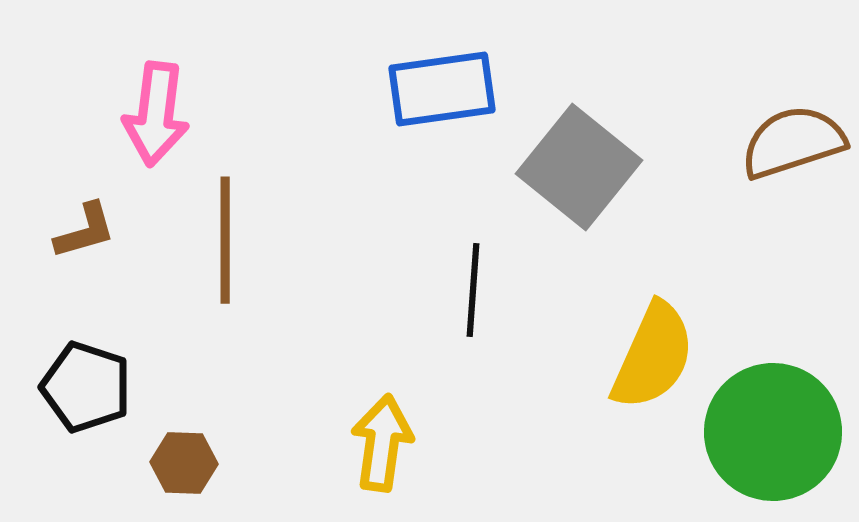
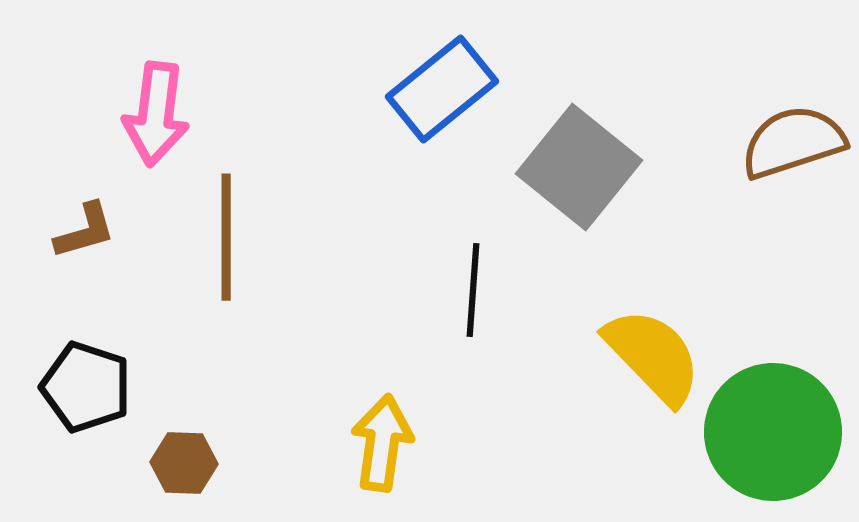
blue rectangle: rotated 31 degrees counterclockwise
brown line: moved 1 px right, 3 px up
yellow semicircle: rotated 68 degrees counterclockwise
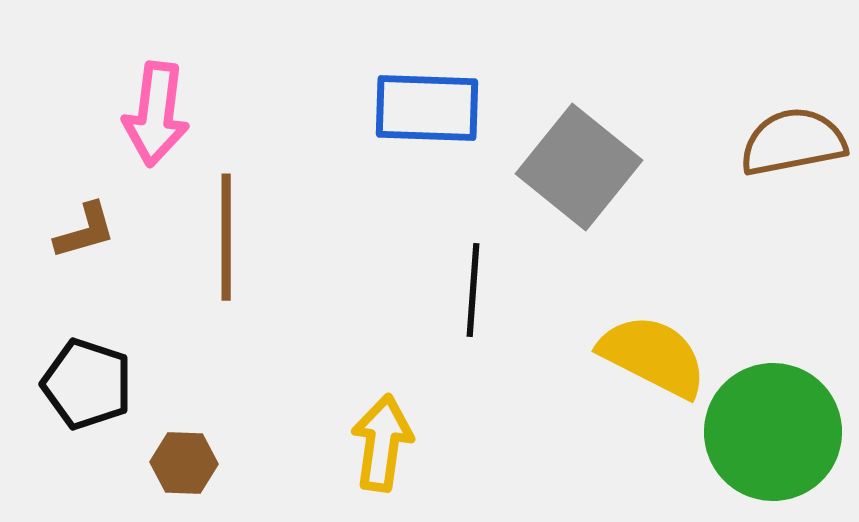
blue rectangle: moved 15 px left, 19 px down; rotated 41 degrees clockwise
brown semicircle: rotated 7 degrees clockwise
yellow semicircle: rotated 19 degrees counterclockwise
black pentagon: moved 1 px right, 3 px up
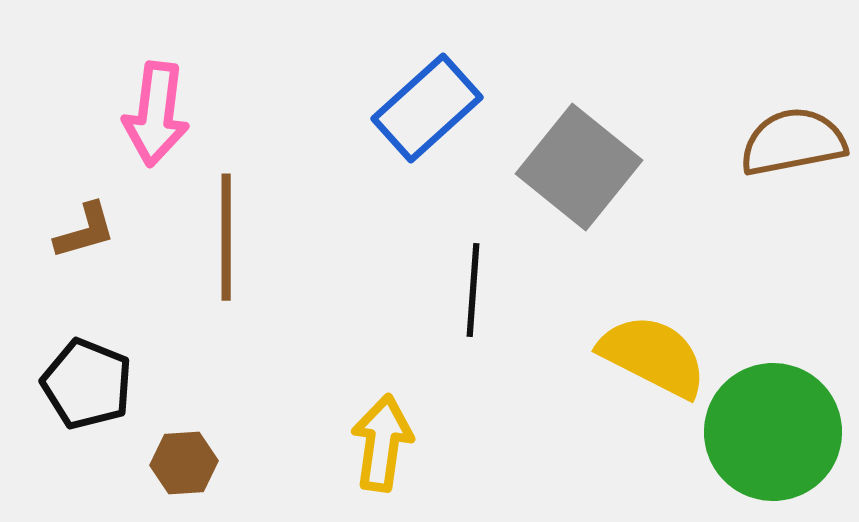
blue rectangle: rotated 44 degrees counterclockwise
black pentagon: rotated 4 degrees clockwise
brown hexagon: rotated 6 degrees counterclockwise
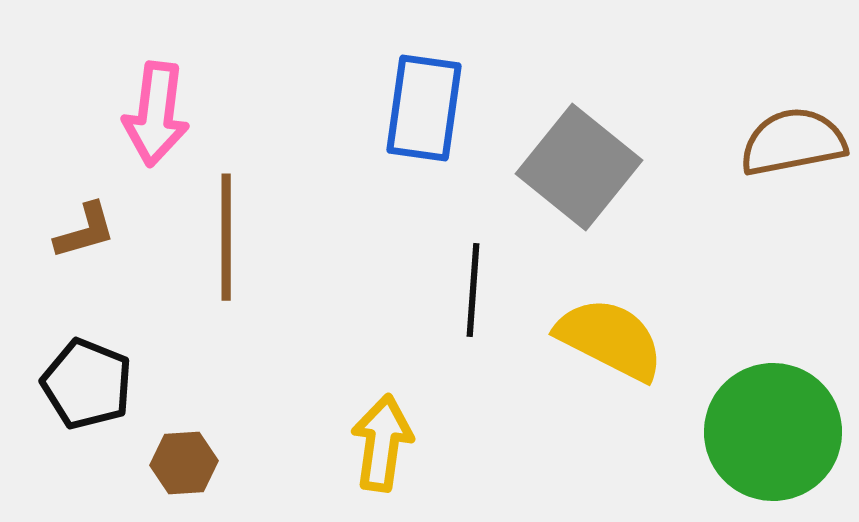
blue rectangle: moved 3 px left; rotated 40 degrees counterclockwise
yellow semicircle: moved 43 px left, 17 px up
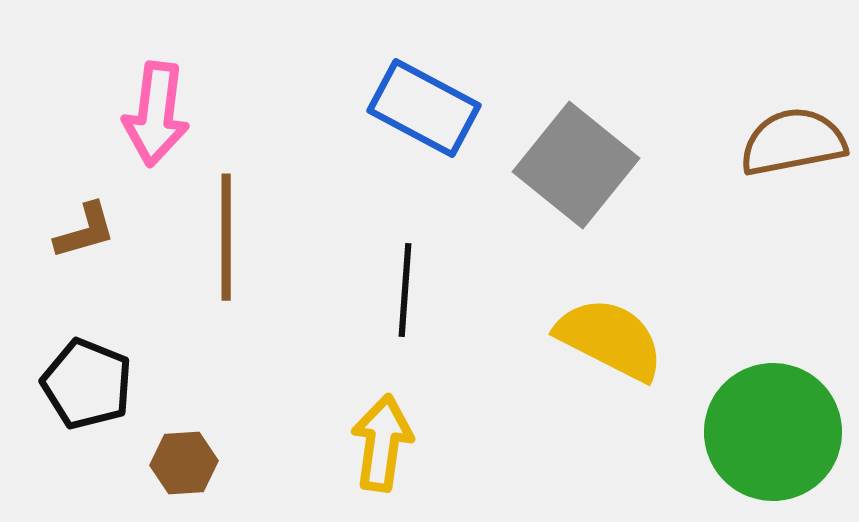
blue rectangle: rotated 70 degrees counterclockwise
gray square: moved 3 px left, 2 px up
black line: moved 68 px left
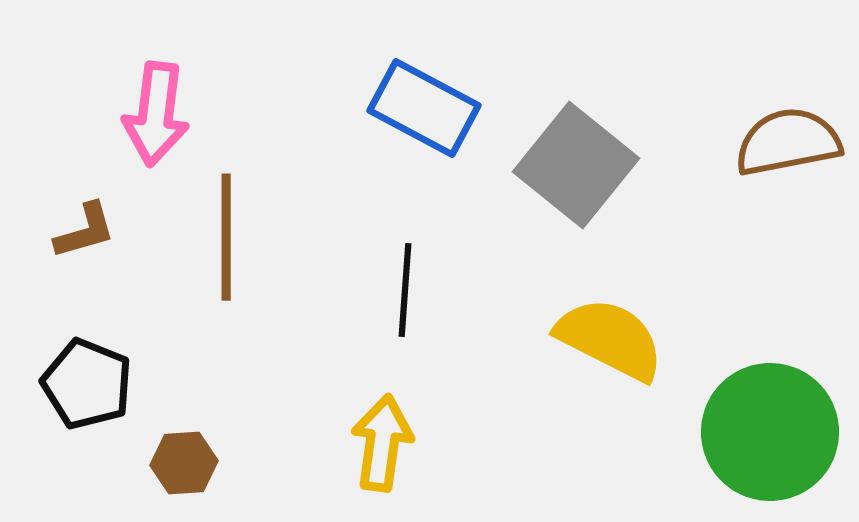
brown semicircle: moved 5 px left
green circle: moved 3 px left
